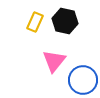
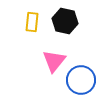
yellow rectangle: moved 3 px left; rotated 18 degrees counterclockwise
blue circle: moved 2 px left
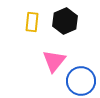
black hexagon: rotated 25 degrees clockwise
blue circle: moved 1 px down
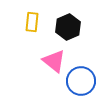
black hexagon: moved 3 px right, 6 px down
pink triangle: rotated 30 degrees counterclockwise
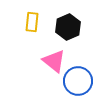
blue circle: moved 3 px left
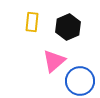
pink triangle: rotated 40 degrees clockwise
blue circle: moved 2 px right
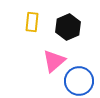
blue circle: moved 1 px left
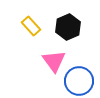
yellow rectangle: moved 1 px left, 4 px down; rotated 48 degrees counterclockwise
pink triangle: rotated 25 degrees counterclockwise
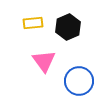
yellow rectangle: moved 2 px right, 3 px up; rotated 54 degrees counterclockwise
pink triangle: moved 10 px left
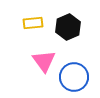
blue circle: moved 5 px left, 4 px up
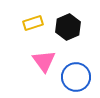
yellow rectangle: rotated 12 degrees counterclockwise
blue circle: moved 2 px right
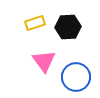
yellow rectangle: moved 2 px right
black hexagon: rotated 20 degrees clockwise
